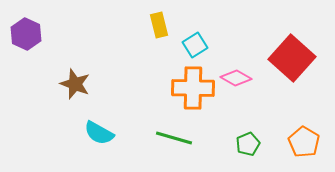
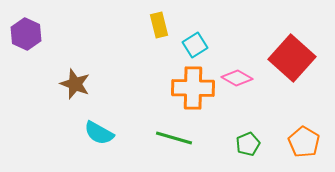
pink diamond: moved 1 px right
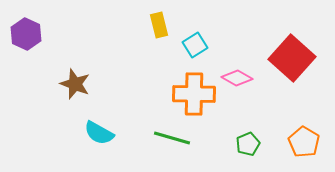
orange cross: moved 1 px right, 6 px down
green line: moved 2 px left
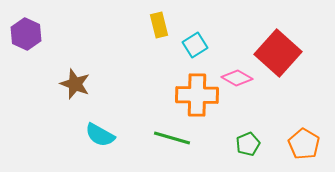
red square: moved 14 px left, 5 px up
orange cross: moved 3 px right, 1 px down
cyan semicircle: moved 1 px right, 2 px down
orange pentagon: moved 2 px down
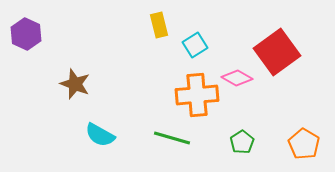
red square: moved 1 px left, 1 px up; rotated 12 degrees clockwise
orange cross: rotated 6 degrees counterclockwise
green pentagon: moved 6 px left, 2 px up; rotated 10 degrees counterclockwise
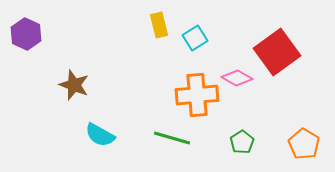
cyan square: moved 7 px up
brown star: moved 1 px left, 1 px down
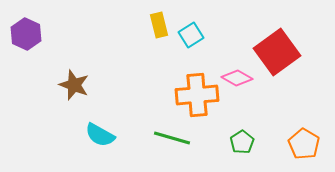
cyan square: moved 4 px left, 3 px up
